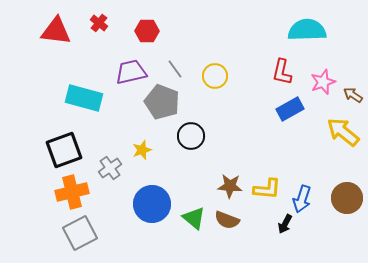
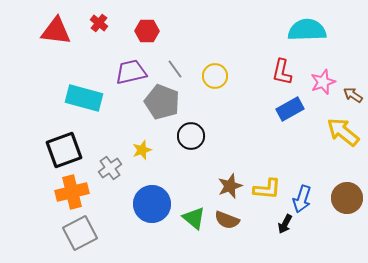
brown star: rotated 25 degrees counterclockwise
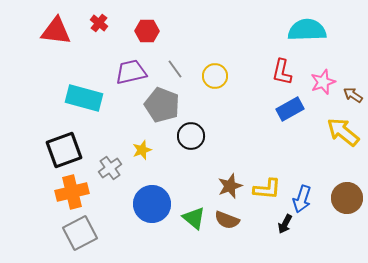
gray pentagon: moved 3 px down
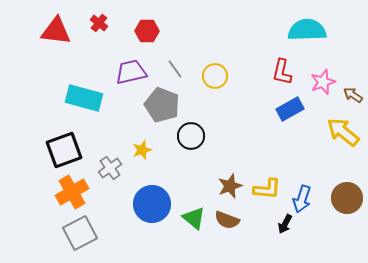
orange cross: rotated 16 degrees counterclockwise
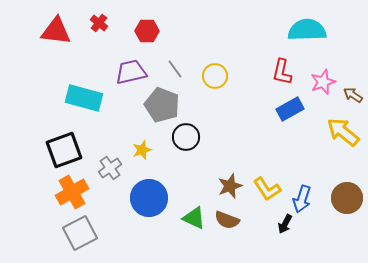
black circle: moved 5 px left, 1 px down
yellow L-shape: rotated 52 degrees clockwise
blue circle: moved 3 px left, 6 px up
green triangle: rotated 15 degrees counterclockwise
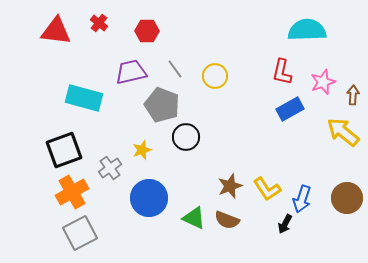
brown arrow: rotated 60 degrees clockwise
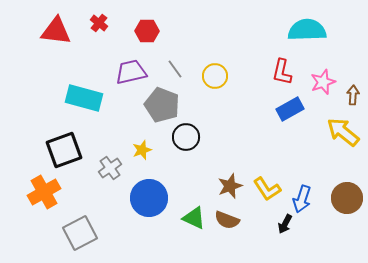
orange cross: moved 28 px left
